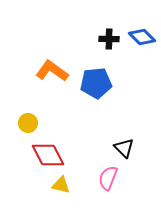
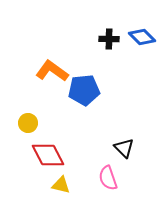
blue pentagon: moved 12 px left, 7 px down
pink semicircle: rotated 40 degrees counterclockwise
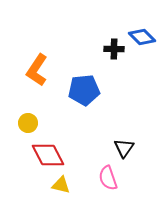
black cross: moved 5 px right, 10 px down
orange L-shape: moved 15 px left, 1 px up; rotated 92 degrees counterclockwise
black triangle: rotated 20 degrees clockwise
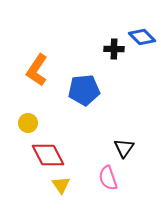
yellow triangle: rotated 42 degrees clockwise
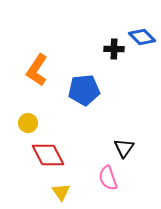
yellow triangle: moved 7 px down
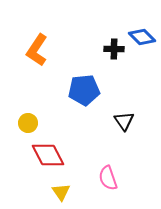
orange L-shape: moved 20 px up
black triangle: moved 27 px up; rotated 10 degrees counterclockwise
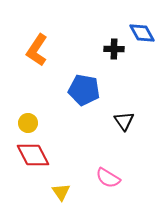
blue diamond: moved 4 px up; rotated 16 degrees clockwise
blue pentagon: rotated 16 degrees clockwise
red diamond: moved 15 px left
pink semicircle: rotated 40 degrees counterclockwise
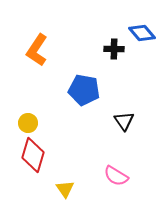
blue diamond: rotated 12 degrees counterclockwise
red diamond: rotated 44 degrees clockwise
pink semicircle: moved 8 px right, 2 px up
yellow triangle: moved 4 px right, 3 px up
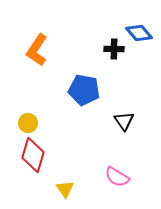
blue diamond: moved 3 px left
pink semicircle: moved 1 px right, 1 px down
